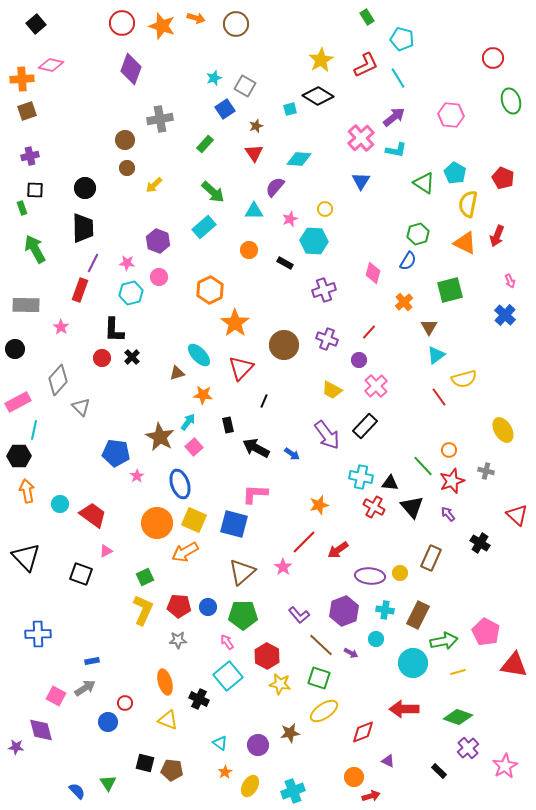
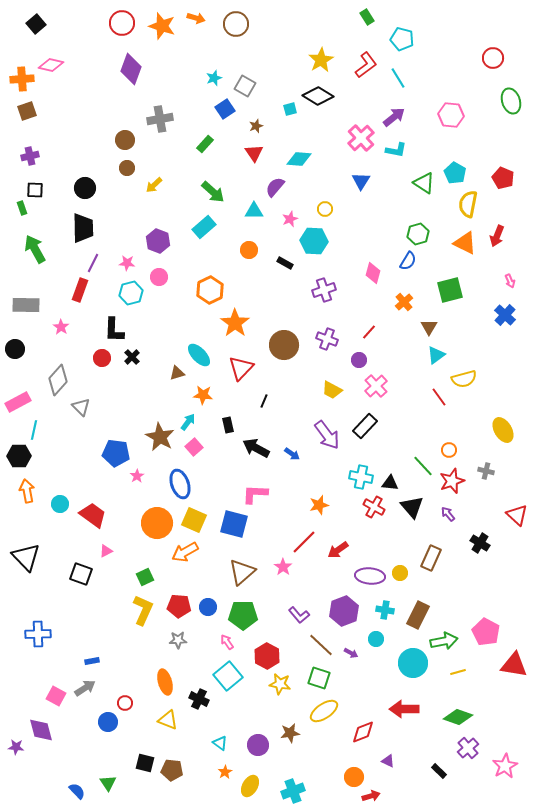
red L-shape at (366, 65): rotated 12 degrees counterclockwise
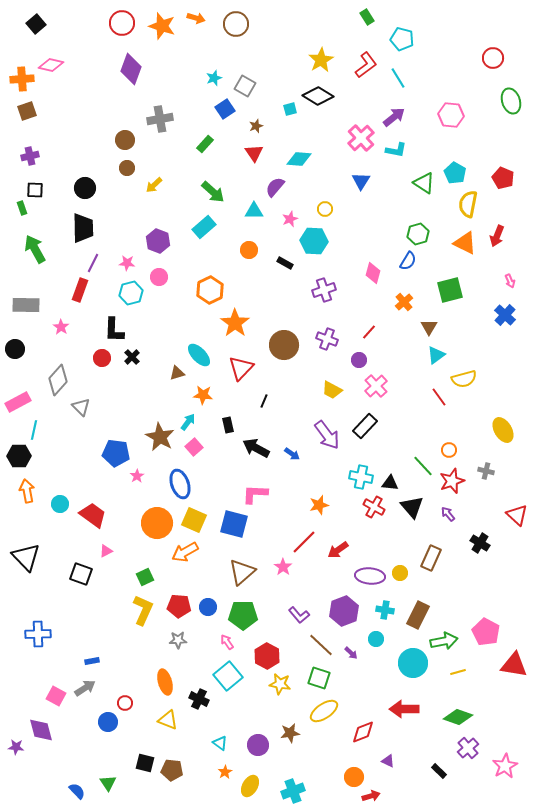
purple arrow at (351, 653): rotated 16 degrees clockwise
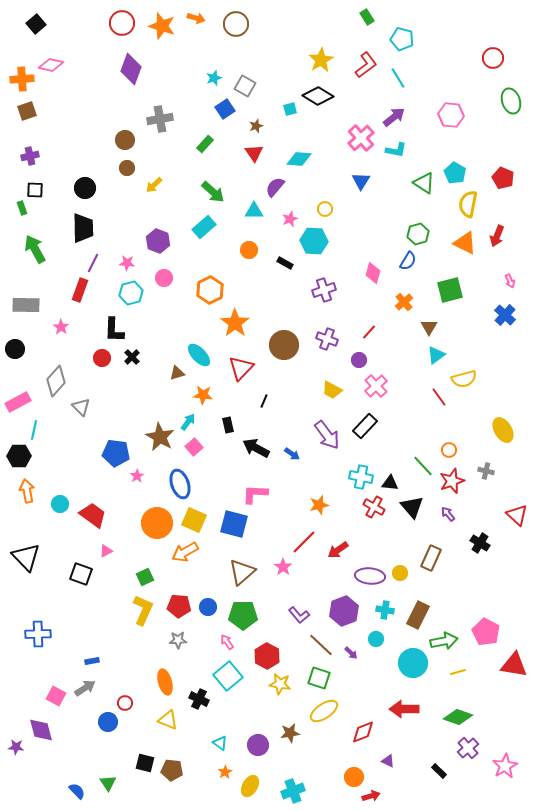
pink circle at (159, 277): moved 5 px right, 1 px down
gray diamond at (58, 380): moved 2 px left, 1 px down
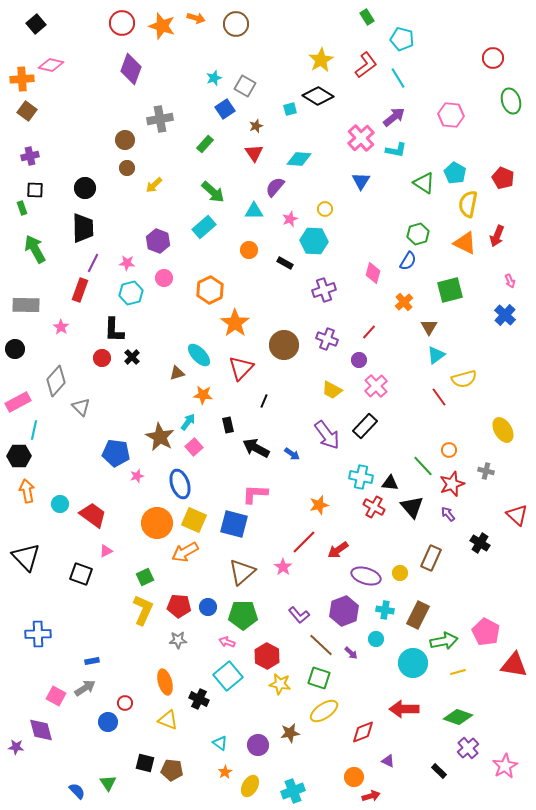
brown square at (27, 111): rotated 36 degrees counterclockwise
pink star at (137, 476): rotated 16 degrees clockwise
red star at (452, 481): moved 3 px down
purple ellipse at (370, 576): moved 4 px left; rotated 12 degrees clockwise
pink arrow at (227, 642): rotated 35 degrees counterclockwise
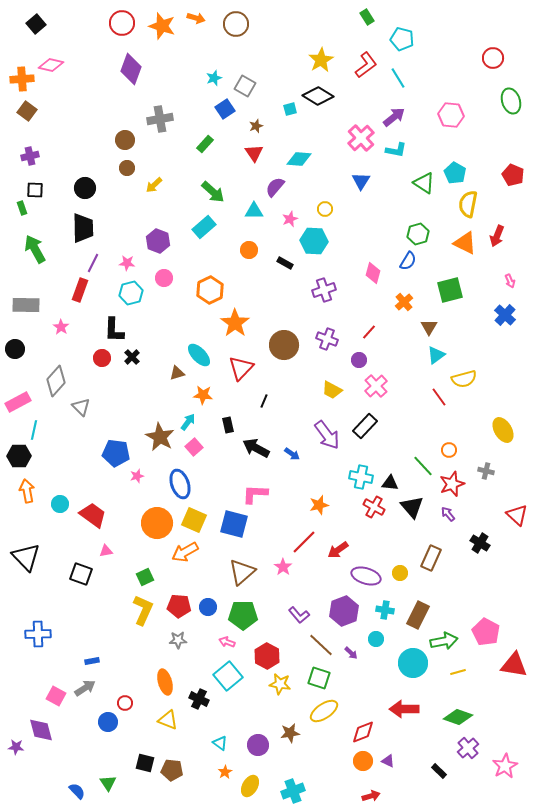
red pentagon at (503, 178): moved 10 px right, 3 px up
pink triangle at (106, 551): rotated 16 degrees clockwise
orange circle at (354, 777): moved 9 px right, 16 px up
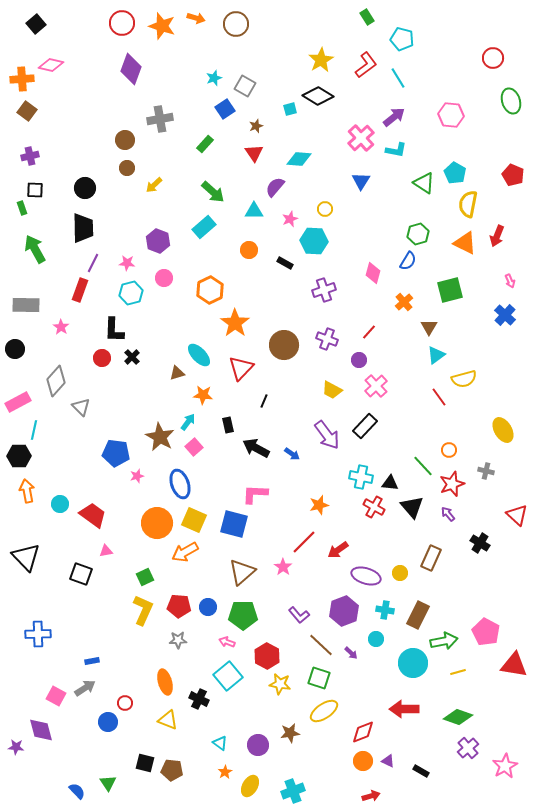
black rectangle at (439, 771): moved 18 px left; rotated 14 degrees counterclockwise
